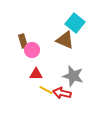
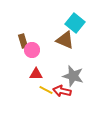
red arrow: moved 2 px up
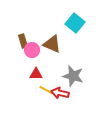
brown triangle: moved 13 px left, 4 px down
red arrow: moved 2 px left, 2 px down
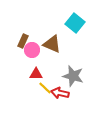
brown rectangle: rotated 40 degrees clockwise
yellow line: moved 1 px left, 2 px up; rotated 16 degrees clockwise
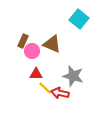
cyan square: moved 4 px right, 4 px up
pink circle: moved 1 px down
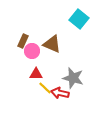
gray star: moved 2 px down
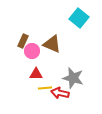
cyan square: moved 1 px up
yellow line: rotated 48 degrees counterclockwise
